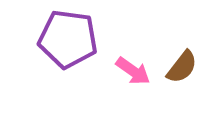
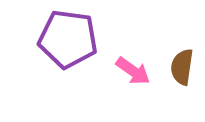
brown semicircle: rotated 150 degrees clockwise
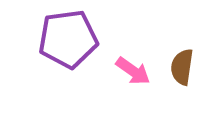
purple pentagon: rotated 16 degrees counterclockwise
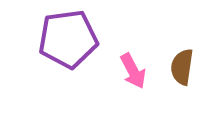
pink arrow: rotated 27 degrees clockwise
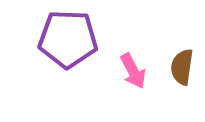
purple pentagon: rotated 10 degrees clockwise
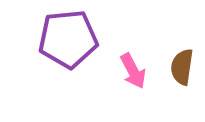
purple pentagon: rotated 8 degrees counterclockwise
